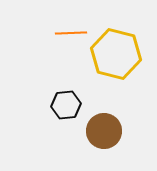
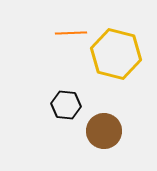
black hexagon: rotated 12 degrees clockwise
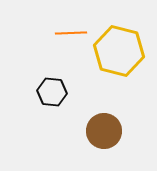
yellow hexagon: moved 3 px right, 3 px up
black hexagon: moved 14 px left, 13 px up
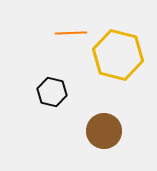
yellow hexagon: moved 1 px left, 4 px down
black hexagon: rotated 8 degrees clockwise
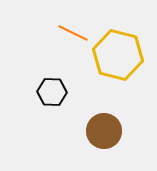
orange line: moved 2 px right; rotated 28 degrees clockwise
black hexagon: rotated 12 degrees counterclockwise
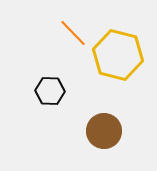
orange line: rotated 20 degrees clockwise
black hexagon: moved 2 px left, 1 px up
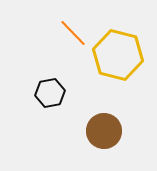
black hexagon: moved 2 px down; rotated 12 degrees counterclockwise
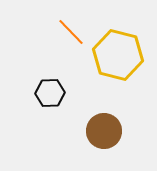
orange line: moved 2 px left, 1 px up
black hexagon: rotated 8 degrees clockwise
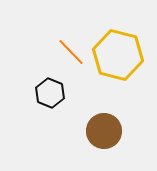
orange line: moved 20 px down
black hexagon: rotated 24 degrees clockwise
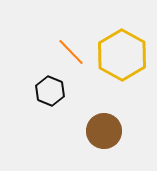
yellow hexagon: moved 4 px right; rotated 15 degrees clockwise
black hexagon: moved 2 px up
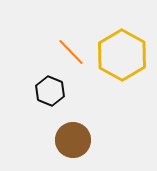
brown circle: moved 31 px left, 9 px down
